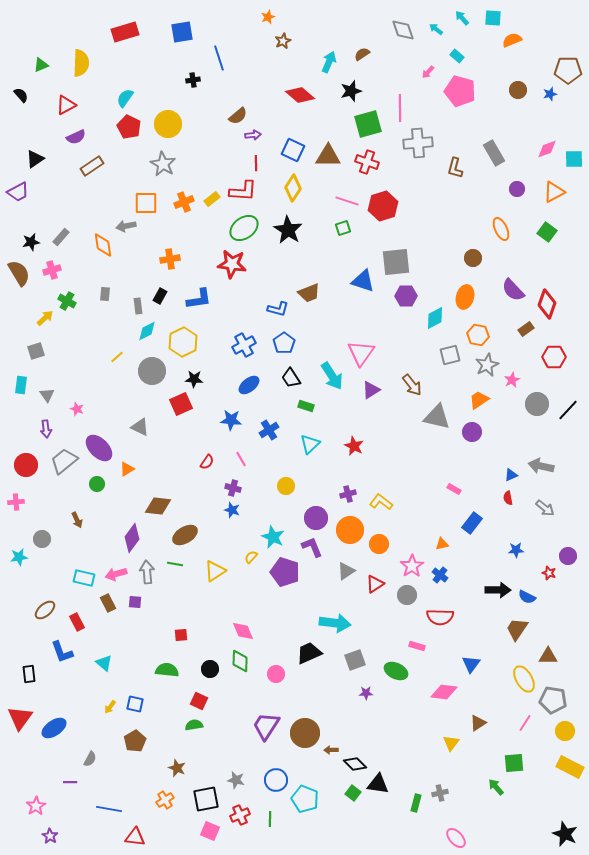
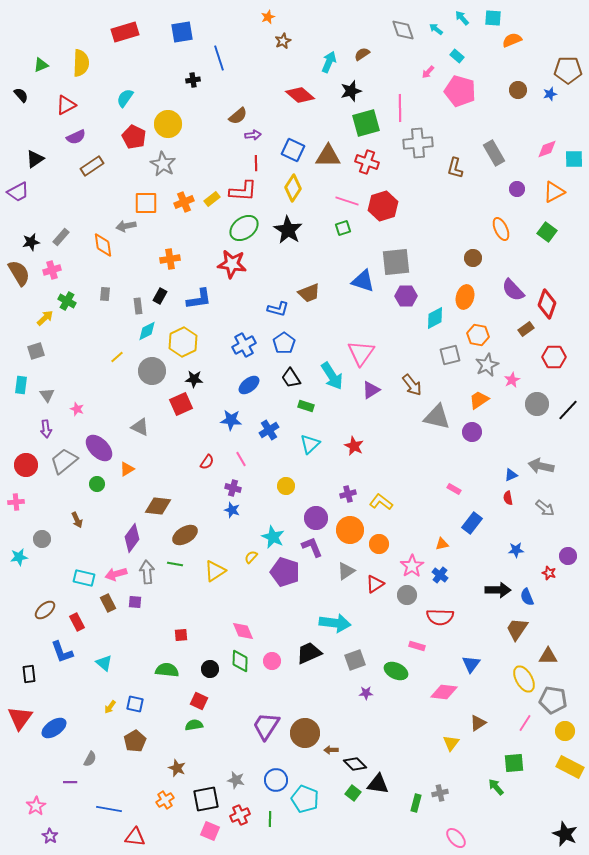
green square at (368, 124): moved 2 px left, 1 px up
red pentagon at (129, 127): moved 5 px right, 10 px down
blue semicircle at (527, 597): rotated 42 degrees clockwise
pink circle at (276, 674): moved 4 px left, 13 px up
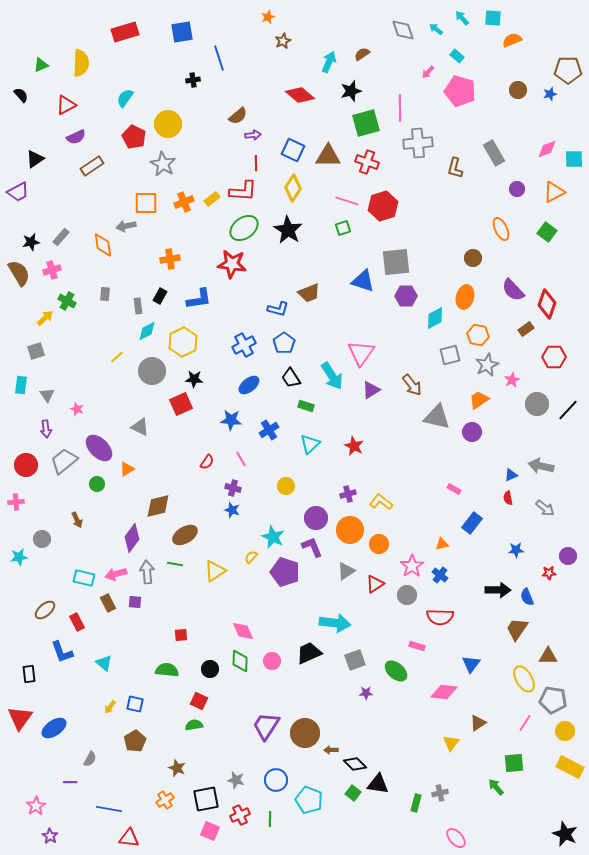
brown diamond at (158, 506): rotated 20 degrees counterclockwise
red star at (549, 573): rotated 24 degrees counterclockwise
green ellipse at (396, 671): rotated 15 degrees clockwise
cyan pentagon at (305, 799): moved 4 px right, 1 px down
red triangle at (135, 837): moved 6 px left, 1 px down
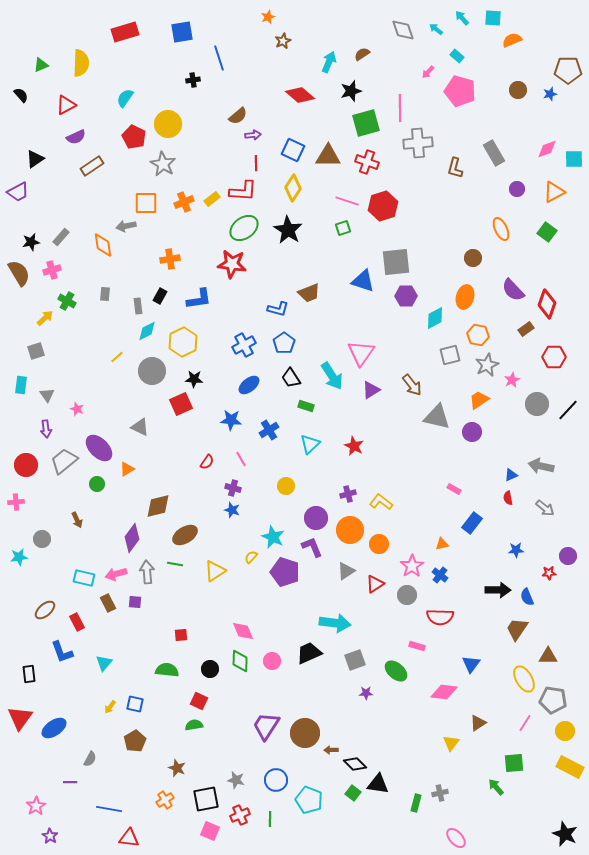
cyan triangle at (104, 663): rotated 30 degrees clockwise
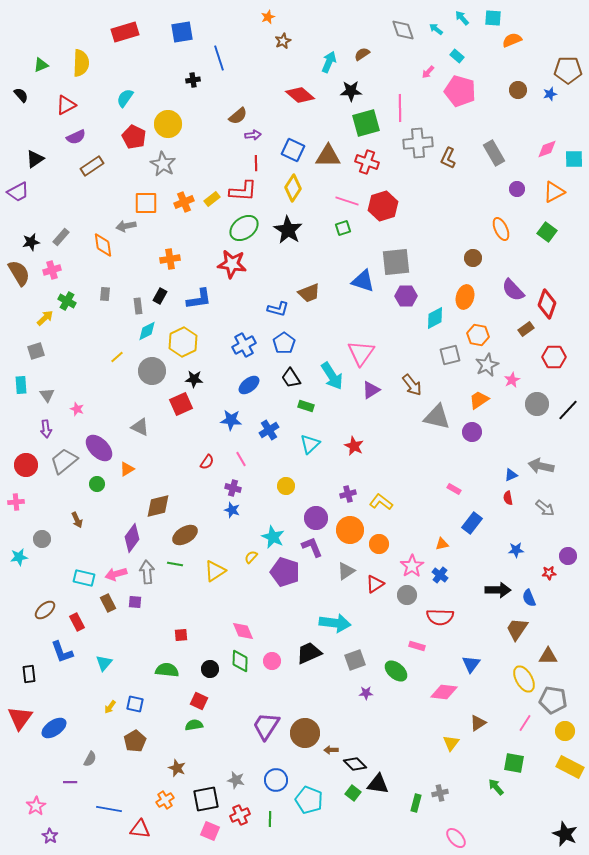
black star at (351, 91): rotated 15 degrees clockwise
brown L-shape at (455, 168): moved 7 px left, 10 px up; rotated 10 degrees clockwise
cyan rectangle at (21, 385): rotated 12 degrees counterclockwise
blue semicircle at (527, 597): moved 2 px right, 1 px down
green square at (514, 763): rotated 15 degrees clockwise
red triangle at (129, 838): moved 11 px right, 9 px up
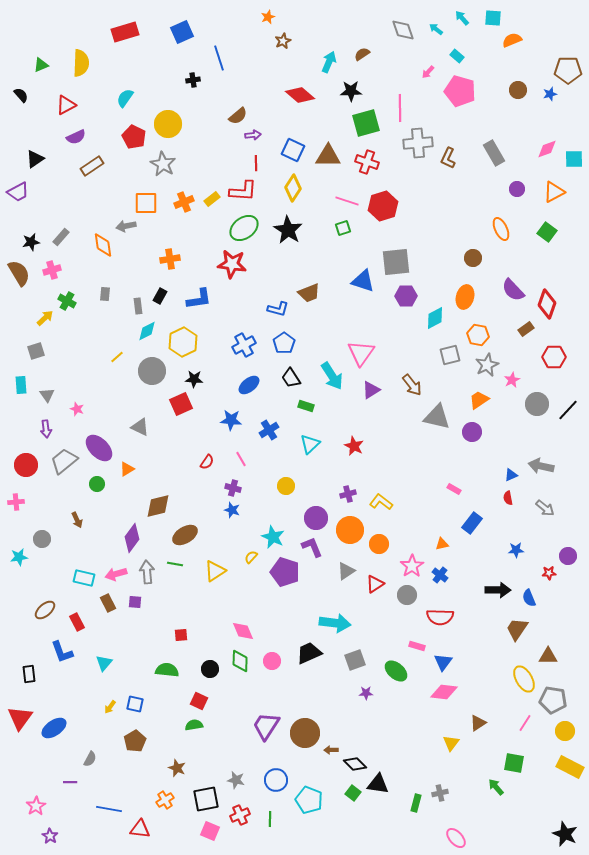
blue square at (182, 32): rotated 15 degrees counterclockwise
blue triangle at (471, 664): moved 28 px left, 2 px up
